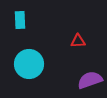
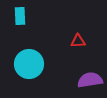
cyan rectangle: moved 4 px up
purple semicircle: rotated 10 degrees clockwise
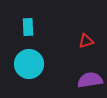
cyan rectangle: moved 8 px right, 11 px down
red triangle: moved 8 px right; rotated 14 degrees counterclockwise
